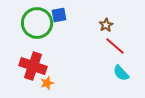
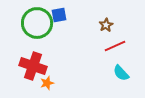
red line: rotated 65 degrees counterclockwise
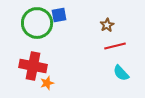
brown star: moved 1 px right
red line: rotated 10 degrees clockwise
red cross: rotated 8 degrees counterclockwise
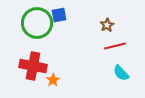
orange star: moved 6 px right, 3 px up; rotated 16 degrees counterclockwise
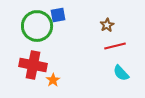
blue square: moved 1 px left
green circle: moved 3 px down
red cross: moved 1 px up
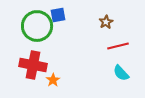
brown star: moved 1 px left, 3 px up
red line: moved 3 px right
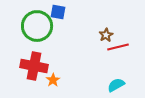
blue square: moved 3 px up; rotated 21 degrees clockwise
brown star: moved 13 px down
red line: moved 1 px down
red cross: moved 1 px right, 1 px down
cyan semicircle: moved 5 px left, 12 px down; rotated 102 degrees clockwise
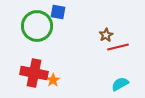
red cross: moved 7 px down
cyan semicircle: moved 4 px right, 1 px up
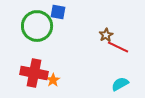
red line: rotated 40 degrees clockwise
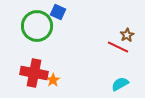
blue square: rotated 14 degrees clockwise
brown star: moved 21 px right
